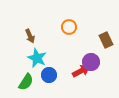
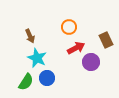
red arrow: moved 5 px left, 23 px up
blue circle: moved 2 px left, 3 px down
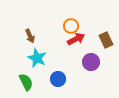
orange circle: moved 2 px right, 1 px up
red arrow: moved 9 px up
blue circle: moved 11 px right, 1 px down
green semicircle: rotated 60 degrees counterclockwise
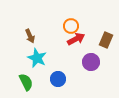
brown rectangle: rotated 49 degrees clockwise
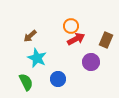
brown arrow: rotated 72 degrees clockwise
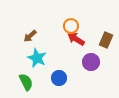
red arrow: rotated 120 degrees counterclockwise
blue circle: moved 1 px right, 1 px up
